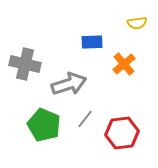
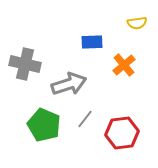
orange cross: moved 1 px down
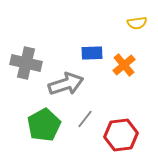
blue rectangle: moved 11 px down
gray cross: moved 1 px right, 1 px up
gray arrow: moved 3 px left
green pentagon: rotated 20 degrees clockwise
red hexagon: moved 1 px left, 2 px down
